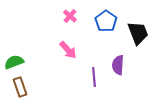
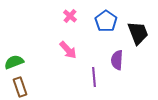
purple semicircle: moved 1 px left, 5 px up
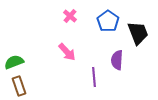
blue pentagon: moved 2 px right
pink arrow: moved 1 px left, 2 px down
brown rectangle: moved 1 px left, 1 px up
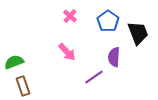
purple semicircle: moved 3 px left, 3 px up
purple line: rotated 60 degrees clockwise
brown rectangle: moved 4 px right
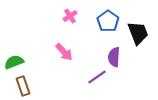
pink cross: rotated 16 degrees clockwise
pink arrow: moved 3 px left
purple line: moved 3 px right
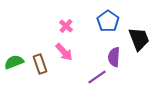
pink cross: moved 4 px left, 10 px down; rotated 16 degrees counterclockwise
black trapezoid: moved 1 px right, 6 px down
brown rectangle: moved 17 px right, 22 px up
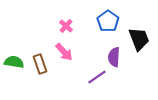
green semicircle: rotated 30 degrees clockwise
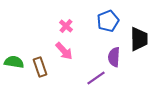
blue pentagon: rotated 15 degrees clockwise
black trapezoid: rotated 20 degrees clockwise
pink arrow: moved 1 px up
brown rectangle: moved 3 px down
purple line: moved 1 px left, 1 px down
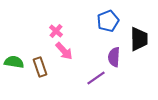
pink cross: moved 10 px left, 5 px down
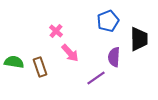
pink arrow: moved 6 px right, 2 px down
